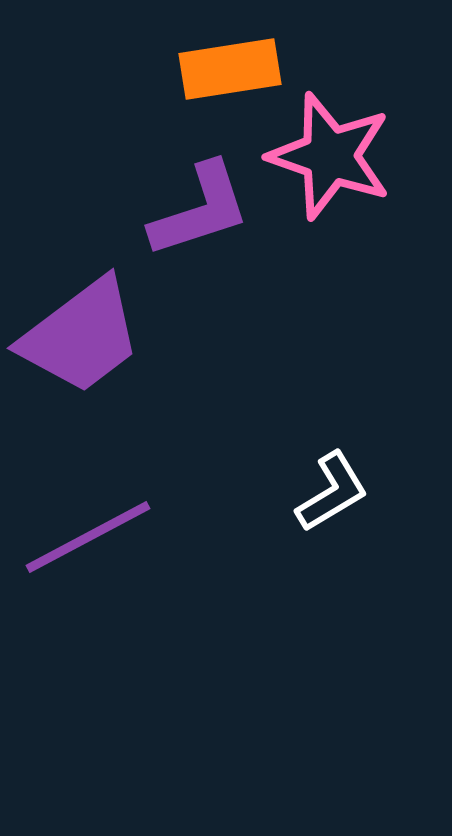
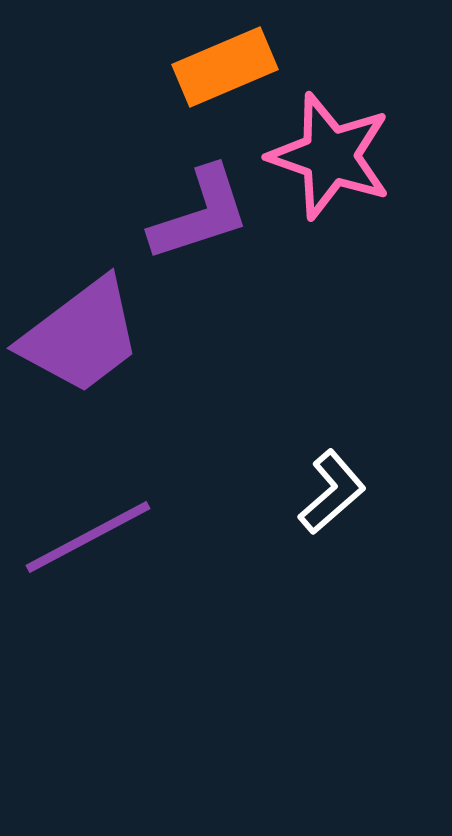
orange rectangle: moved 5 px left, 2 px up; rotated 14 degrees counterclockwise
purple L-shape: moved 4 px down
white L-shape: rotated 10 degrees counterclockwise
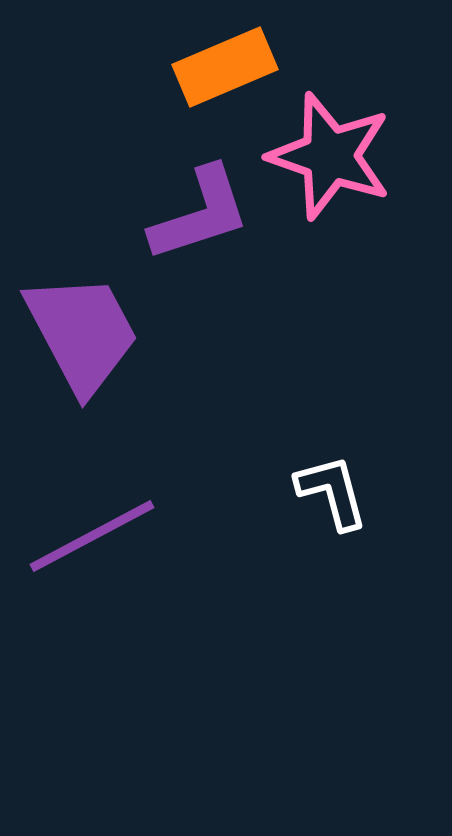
purple trapezoid: moved 1 px right, 3 px up; rotated 81 degrees counterclockwise
white L-shape: rotated 64 degrees counterclockwise
purple line: moved 4 px right, 1 px up
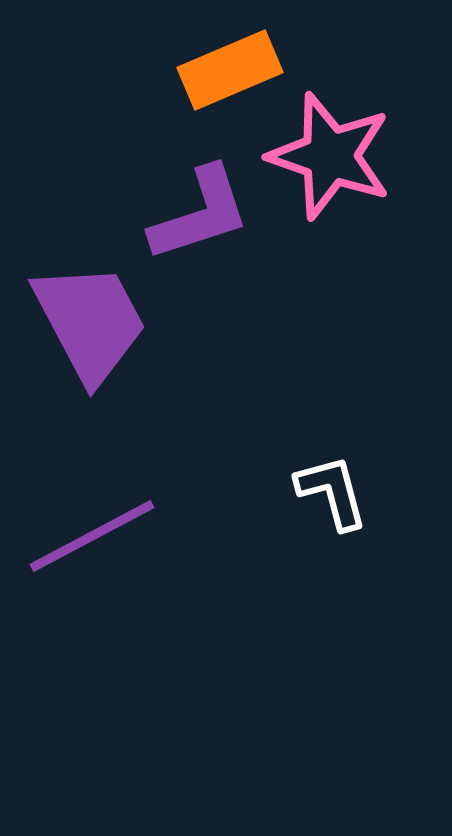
orange rectangle: moved 5 px right, 3 px down
purple trapezoid: moved 8 px right, 11 px up
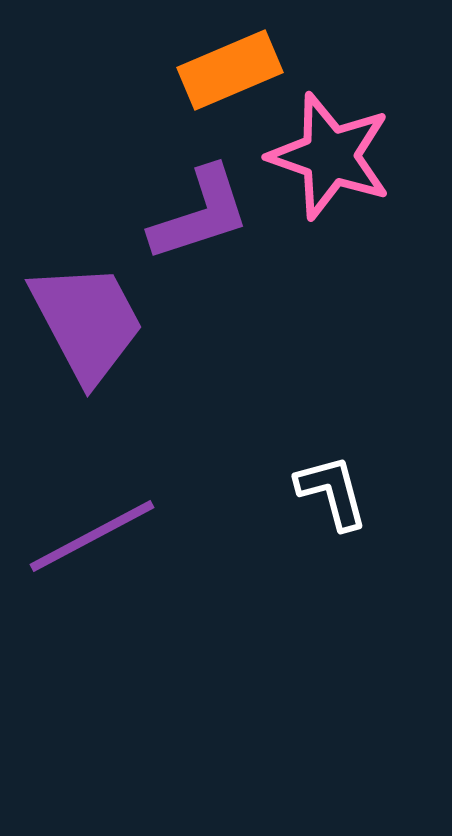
purple trapezoid: moved 3 px left
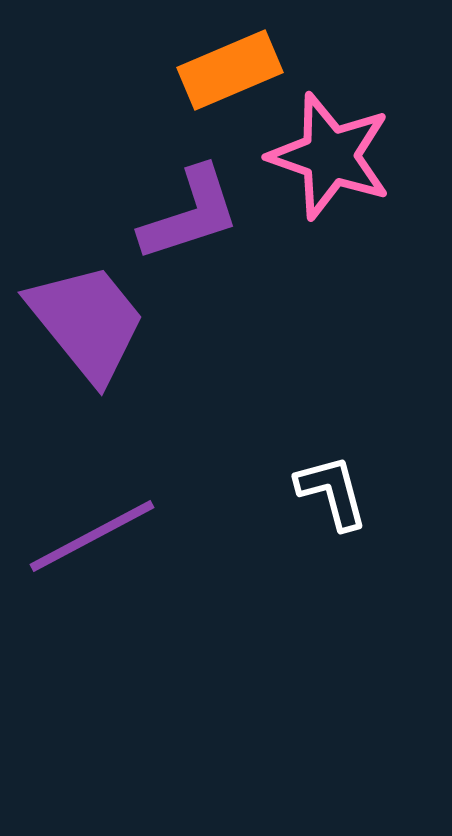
purple L-shape: moved 10 px left
purple trapezoid: rotated 11 degrees counterclockwise
